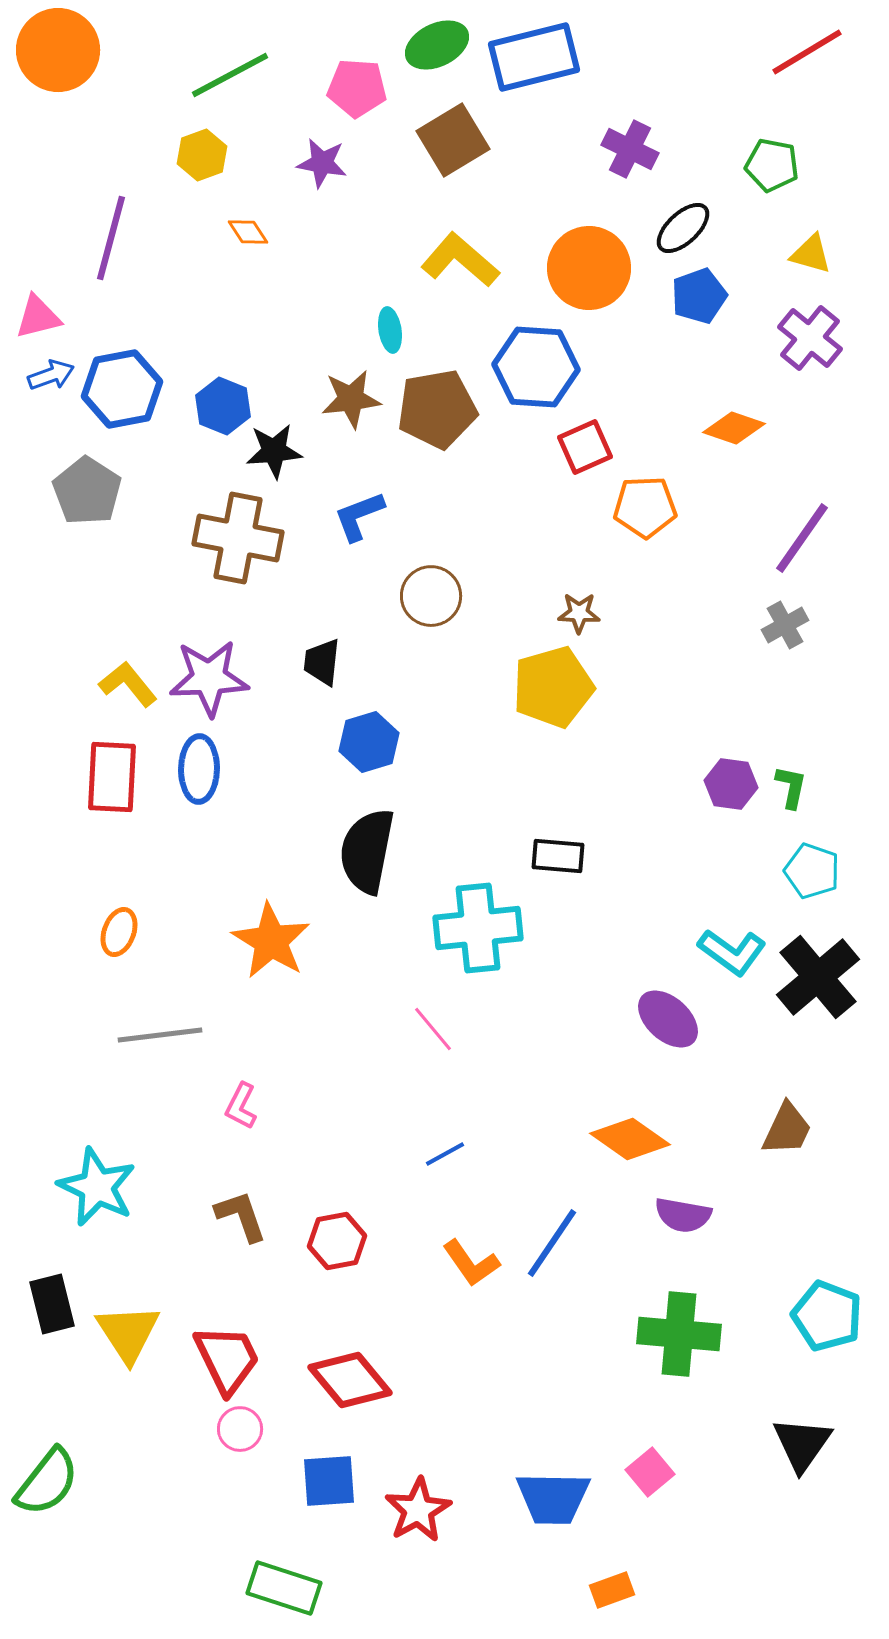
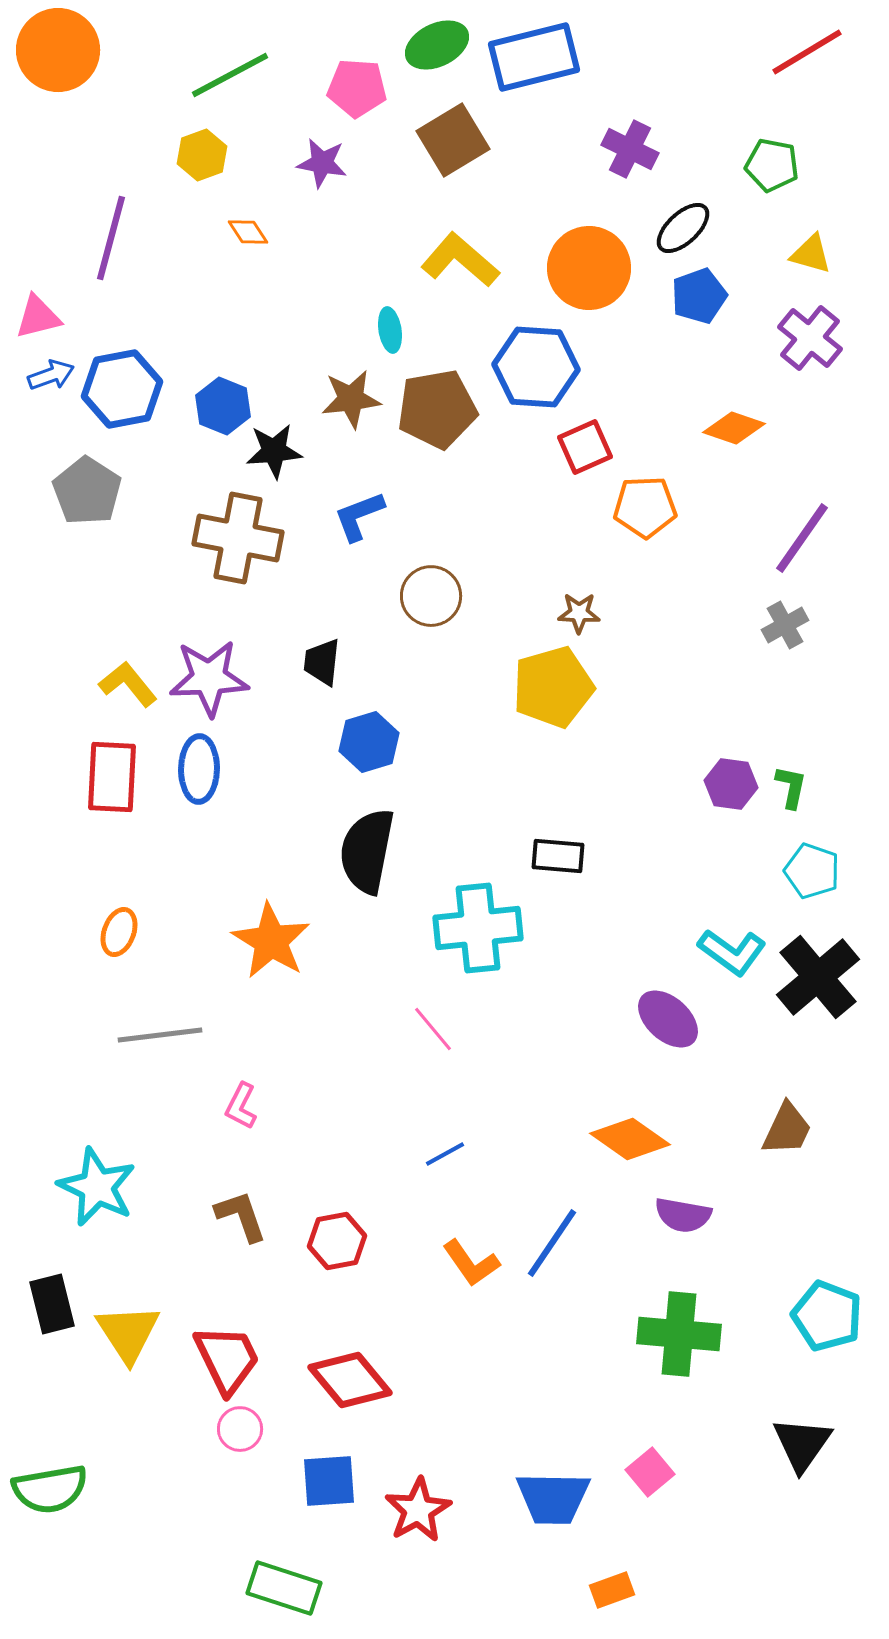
green semicircle at (47, 1482): moved 3 px right, 7 px down; rotated 42 degrees clockwise
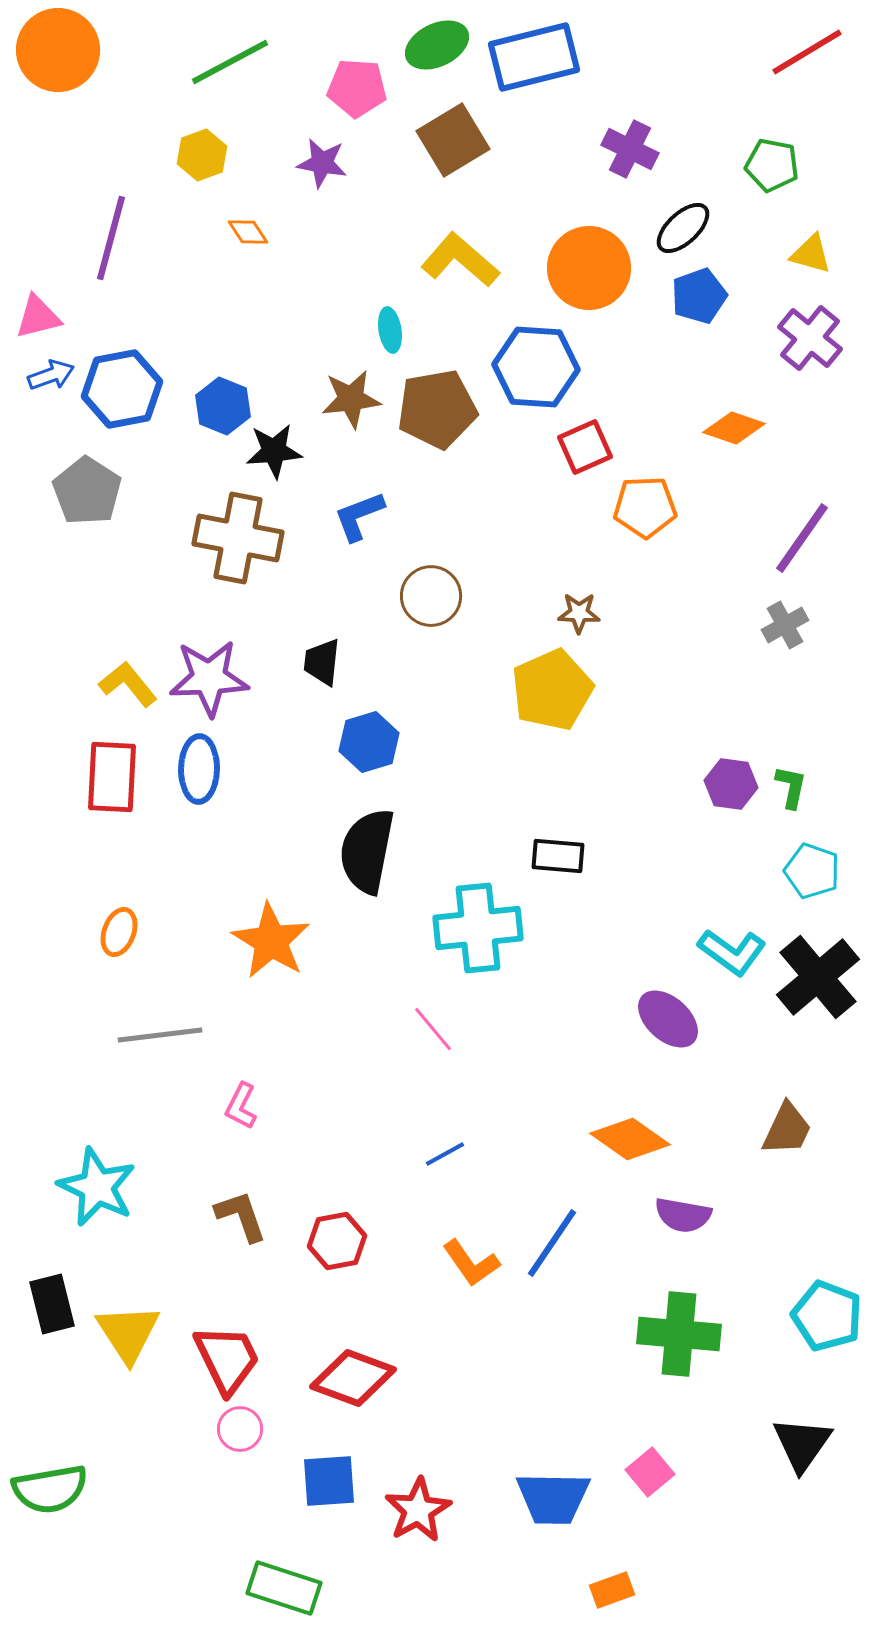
green line at (230, 75): moved 13 px up
yellow pentagon at (553, 687): moved 1 px left, 3 px down; rotated 8 degrees counterclockwise
red diamond at (350, 1380): moved 3 px right, 2 px up; rotated 30 degrees counterclockwise
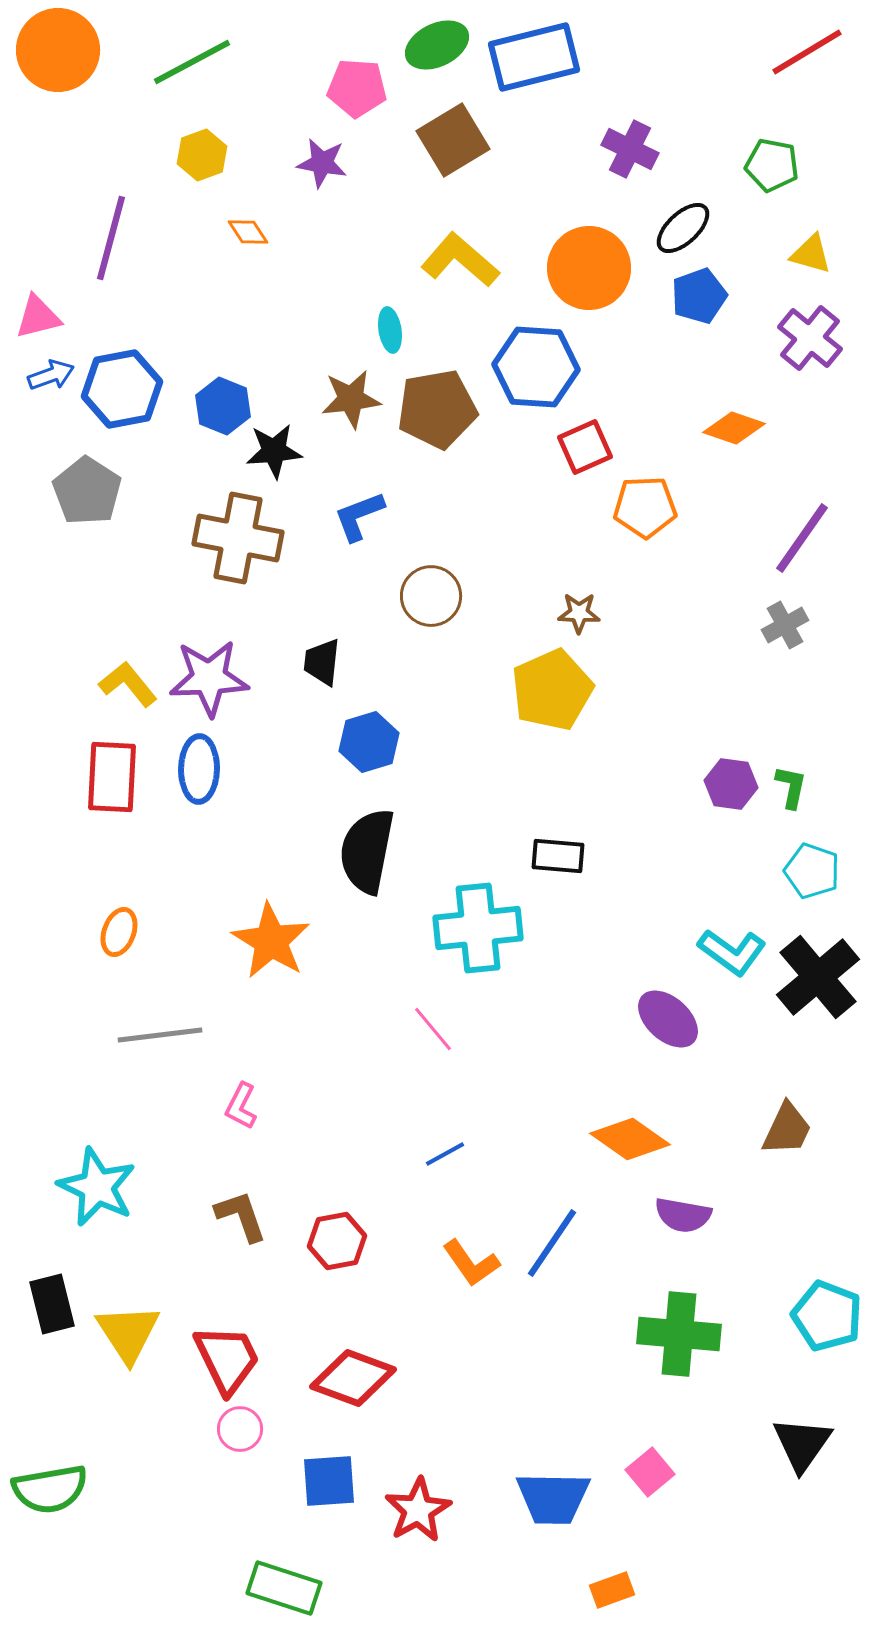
green line at (230, 62): moved 38 px left
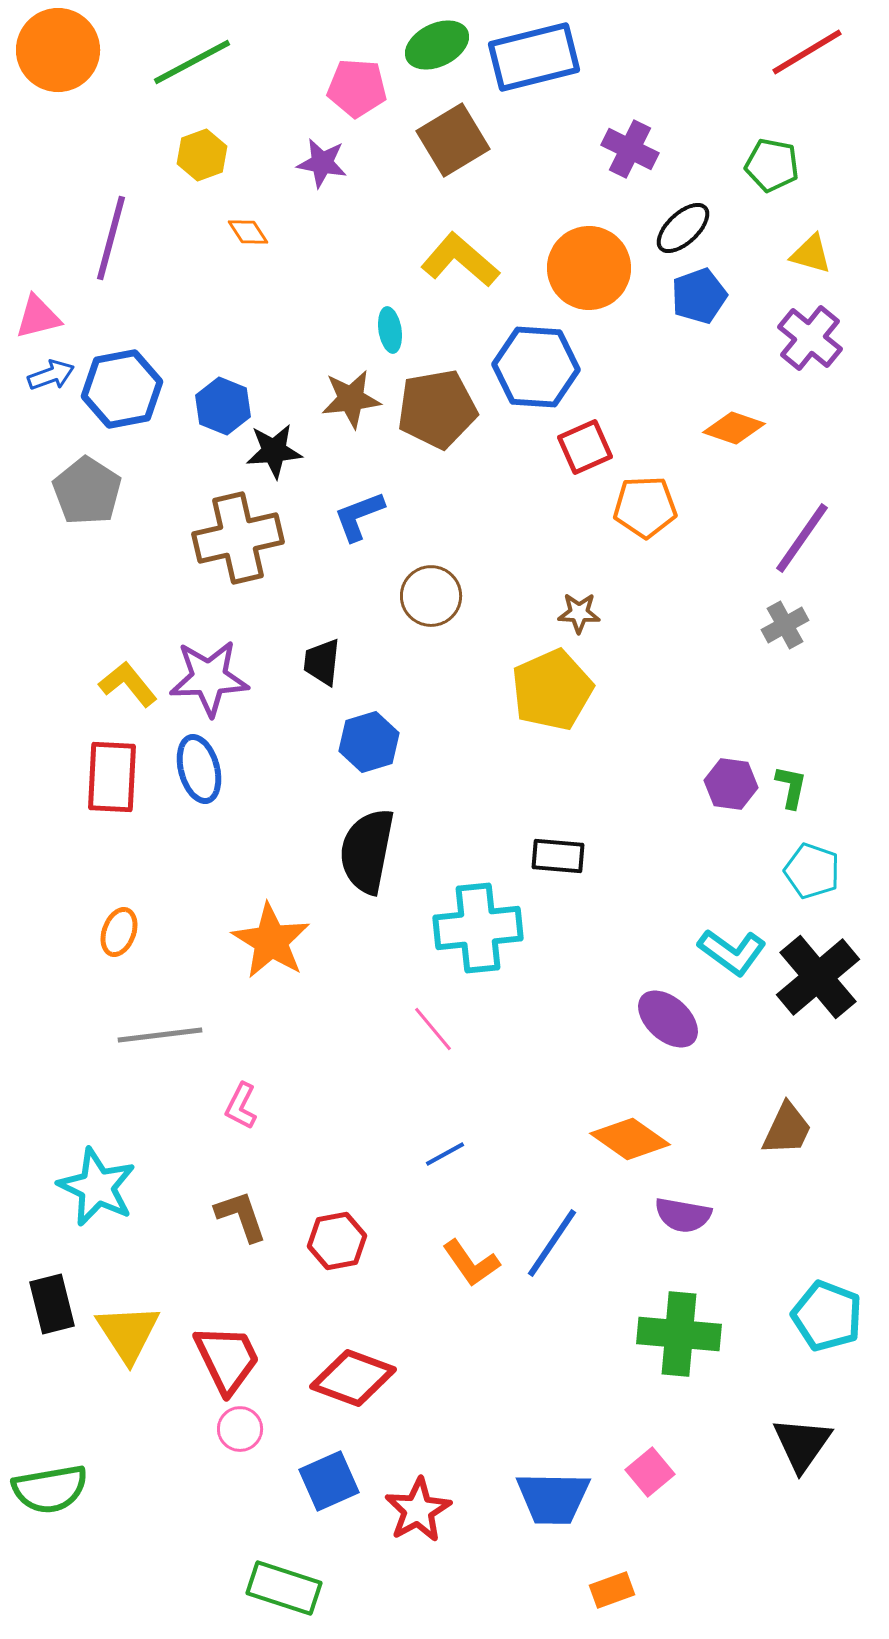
brown cross at (238, 538): rotated 24 degrees counterclockwise
blue ellipse at (199, 769): rotated 16 degrees counterclockwise
blue square at (329, 1481): rotated 20 degrees counterclockwise
